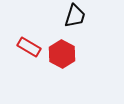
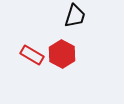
red rectangle: moved 3 px right, 8 px down
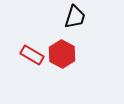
black trapezoid: moved 1 px down
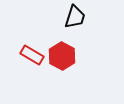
red hexagon: moved 2 px down
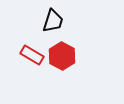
black trapezoid: moved 22 px left, 4 px down
